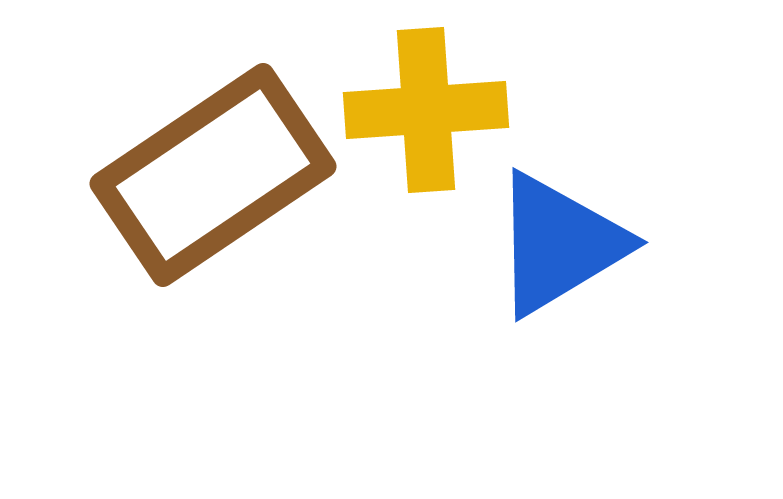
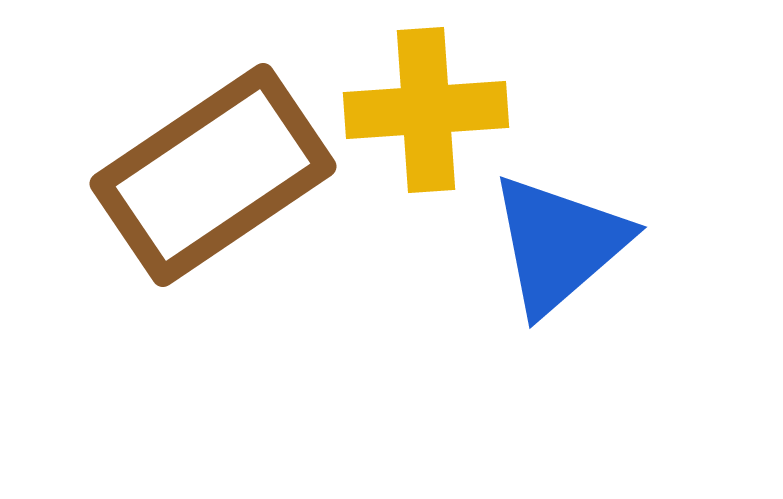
blue triangle: rotated 10 degrees counterclockwise
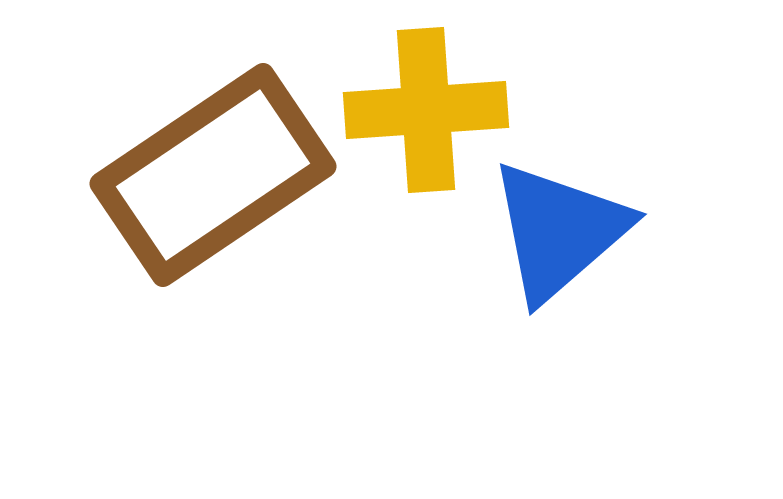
blue triangle: moved 13 px up
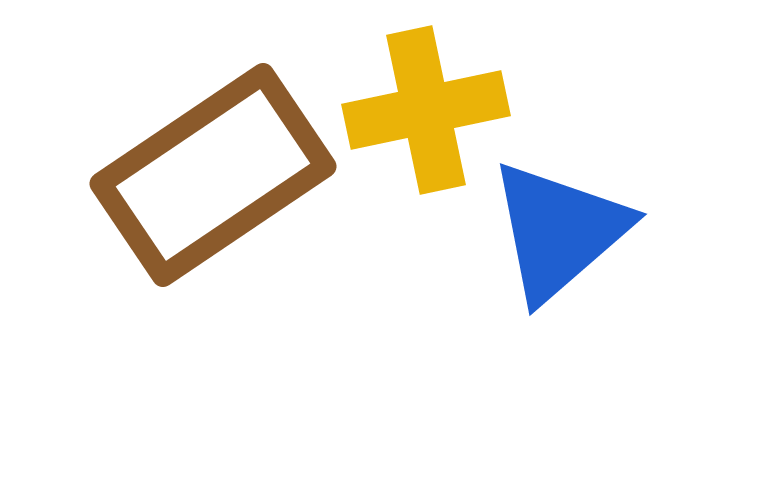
yellow cross: rotated 8 degrees counterclockwise
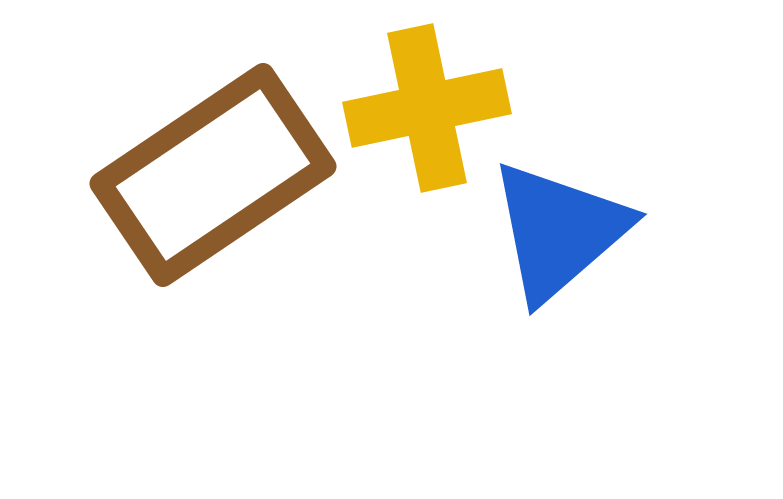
yellow cross: moved 1 px right, 2 px up
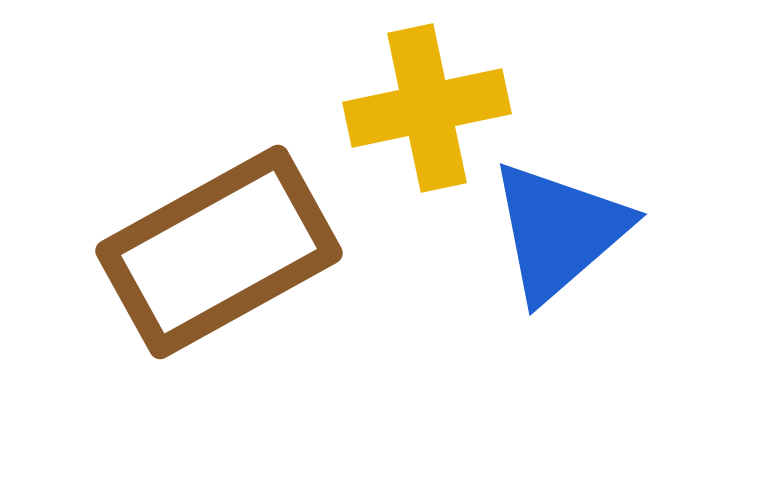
brown rectangle: moved 6 px right, 77 px down; rotated 5 degrees clockwise
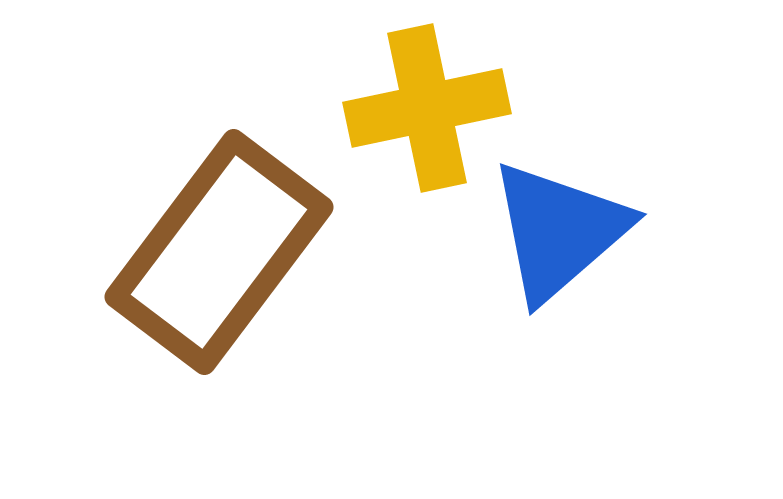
brown rectangle: rotated 24 degrees counterclockwise
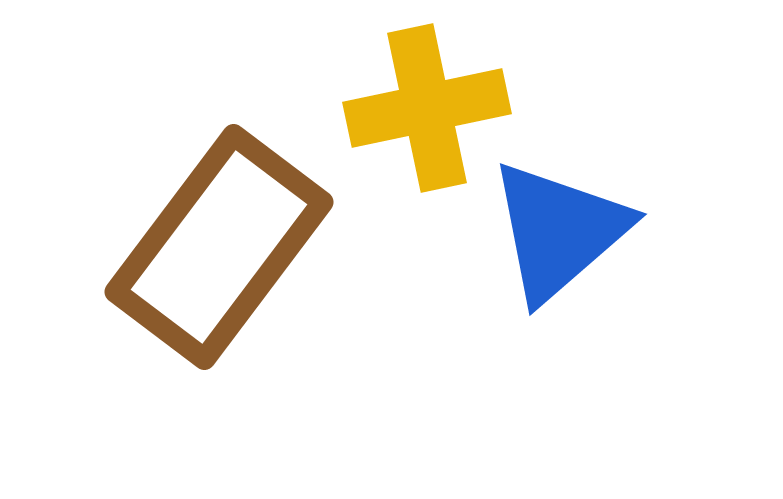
brown rectangle: moved 5 px up
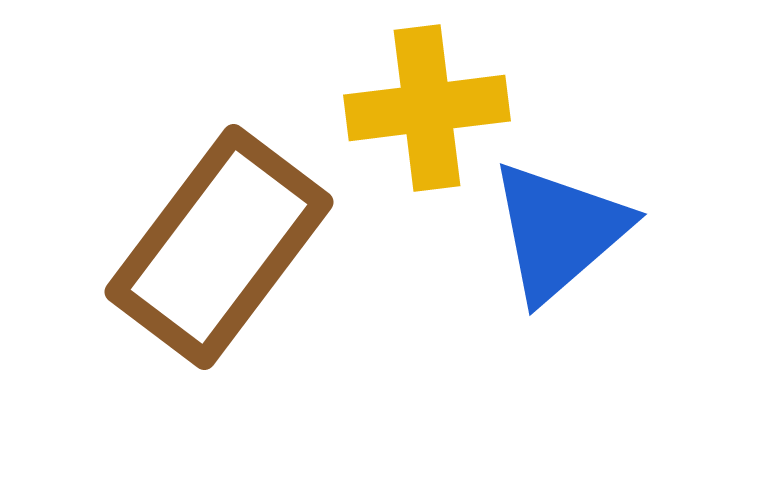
yellow cross: rotated 5 degrees clockwise
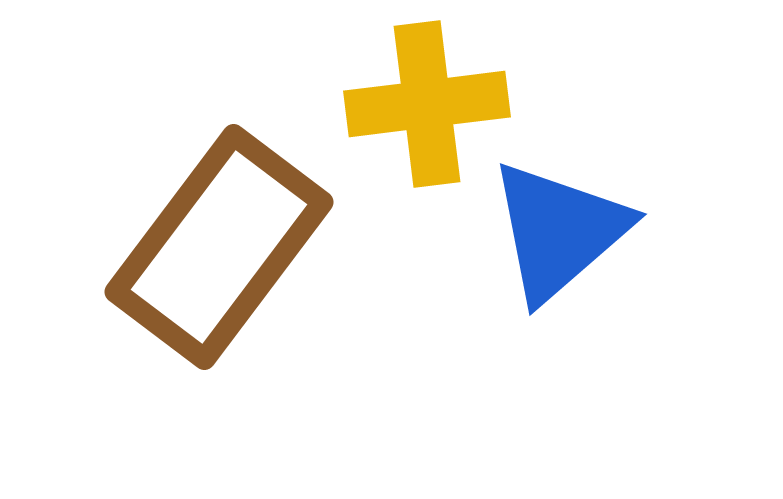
yellow cross: moved 4 px up
